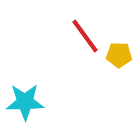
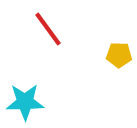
red line: moved 37 px left, 7 px up
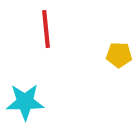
red line: moved 2 px left; rotated 30 degrees clockwise
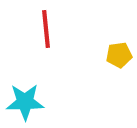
yellow pentagon: rotated 10 degrees counterclockwise
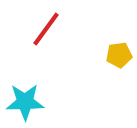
red line: rotated 42 degrees clockwise
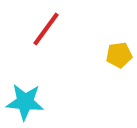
cyan star: rotated 6 degrees clockwise
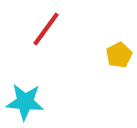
yellow pentagon: rotated 20 degrees counterclockwise
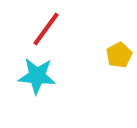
cyan star: moved 12 px right, 26 px up
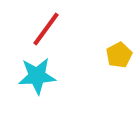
cyan star: rotated 9 degrees counterclockwise
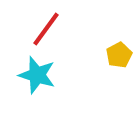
cyan star: moved 1 px up; rotated 21 degrees clockwise
